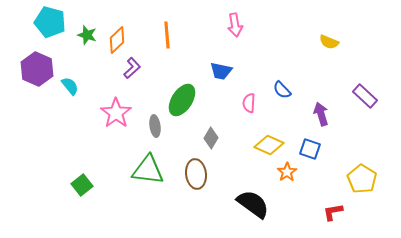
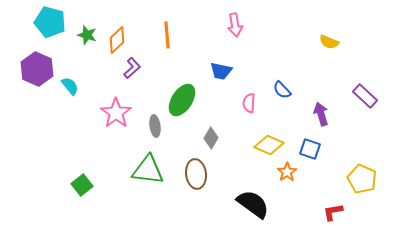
yellow pentagon: rotated 8 degrees counterclockwise
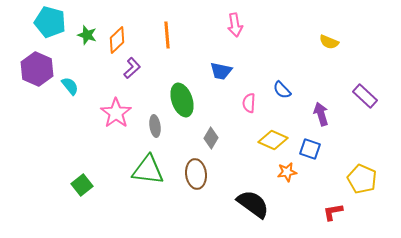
green ellipse: rotated 52 degrees counterclockwise
yellow diamond: moved 4 px right, 5 px up
orange star: rotated 24 degrees clockwise
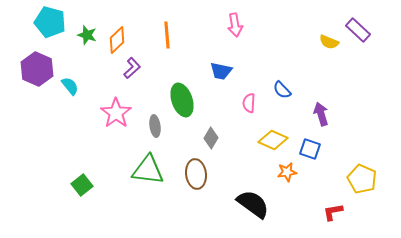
purple rectangle: moved 7 px left, 66 px up
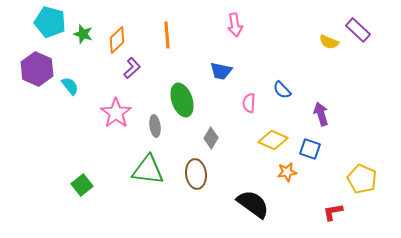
green star: moved 4 px left, 1 px up
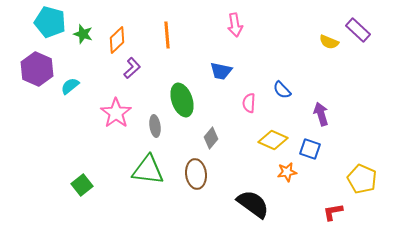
cyan semicircle: rotated 90 degrees counterclockwise
gray diamond: rotated 10 degrees clockwise
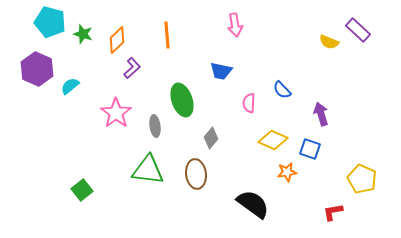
green square: moved 5 px down
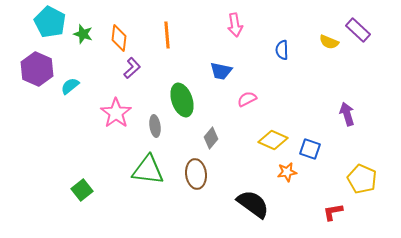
cyan pentagon: rotated 12 degrees clockwise
orange diamond: moved 2 px right, 2 px up; rotated 40 degrees counterclockwise
blue semicircle: moved 40 px up; rotated 42 degrees clockwise
pink semicircle: moved 2 px left, 4 px up; rotated 60 degrees clockwise
purple arrow: moved 26 px right
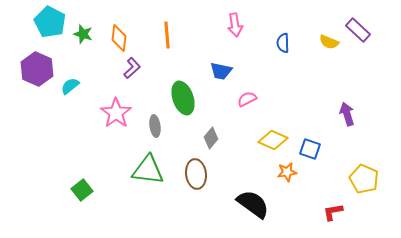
blue semicircle: moved 1 px right, 7 px up
green ellipse: moved 1 px right, 2 px up
yellow pentagon: moved 2 px right
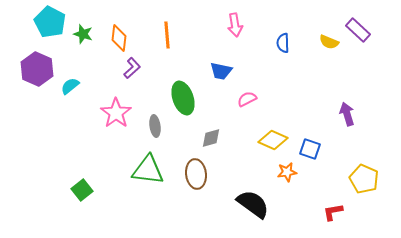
gray diamond: rotated 35 degrees clockwise
